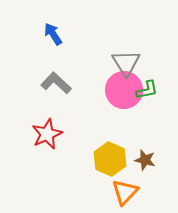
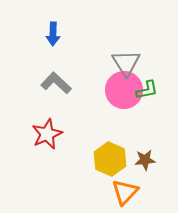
blue arrow: rotated 145 degrees counterclockwise
brown star: rotated 20 degrees counterclockwise
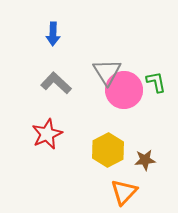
gray triangle: moved 19 px left, 9 px down
green L-shape: moved 9 px right, 8 px up; rotated 90 degrees counterclockwise
yellow hexagon: moved 2 px left, 9 px up; rotated 8 degrees clockwise
orange triangle: moved 1 px left
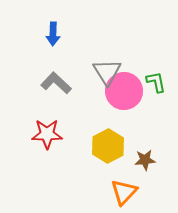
pink circle: moved 1 px down
red star: rotated 24 degrees clockwise
yellow hexagon: moved 4 px up
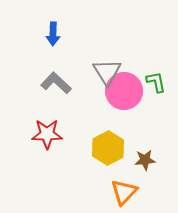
yellow hexagon: moved 2 px down
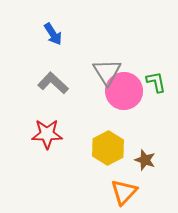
blue arrow: rotated 35 degrees counterclockwise
gray L-shape: moved 3 px left
brown star: rotated 25 degrees clockwise
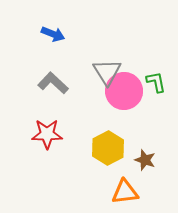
blue arrow: rotated 35 degrees counterclockwise
orange triangle: moved 1 px right; rotated 40 degrees clockwise
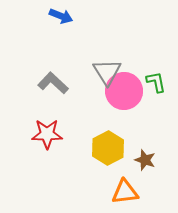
blue arrow: moved 8 px right, 18 px up
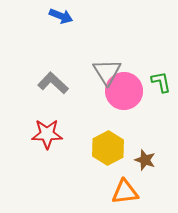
green L-shape: moved 5 px right
